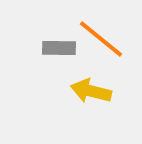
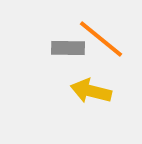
gray rectangle: moved 9 px right
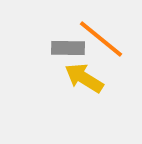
yellow arrow: moved 7 px left, 13 px up; rotated 18 degrees clockwise
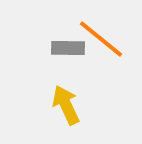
yellow arrow: moved 18 px left, 27 px down; rotated 33 degrees clockwise
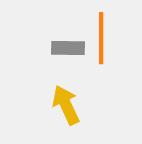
orange line: moved 1 px up; rotated 51 degrees clockwise
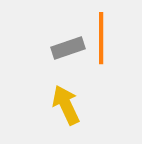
gray rectangle: rotated 20 degrees counterclockwise
